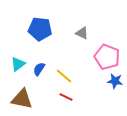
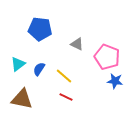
gray triangle: moved 5 px left, 11 px down
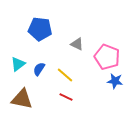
yellow line: moved 1 px right, 1 px up
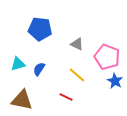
cyan triangle: rotated 21 degrees clockwise
yellow line: moved 12 px right
blue star: rotated 21 degrees clockwise
brown triangle: moved 1 px down
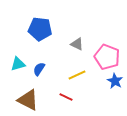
yellow line: rotated 66 degrees counterclockwise
brown triangle: moved 6 px right; rotated 15 degrees clockwise
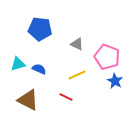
blue semicircle: rotated 80 degrees clockwise
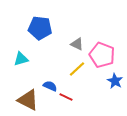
blue pentagon: moved 1 px up
pink pentagon: moved 5 px left, 2 px up
cyan triangle: moved 3 px right, 5 px up
blue semicircle: moved 11 px right, 17 px down
yellow line: moved 6 px up; rotated 18 degrees counterclockwise
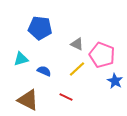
blue semicircle: moved 6 px left, 15 px up
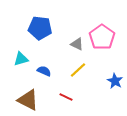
pink pentagon: moved 18 px up; rotated 15 degrees clockwise
yellow line: moved 1 px right, 1 px down
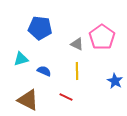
yellow line: moved 1 px left, 1 px down; rotated 48 degrees counterclockwise
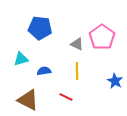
blue semicircle: rotated 32 degrees counterclockwise
